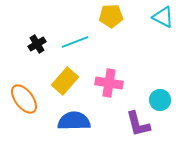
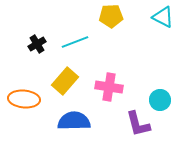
pink cross: moved 4 px down
orange ellipse: rotated 48 degrees counterclockwise
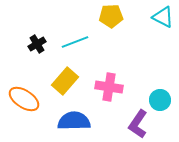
orange ellipse: rotated 28 degrees clockwise
purple L-shape: rotated 48 degrees clockwise
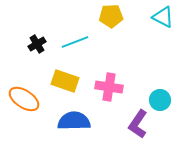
yellow rectangle: rotated 68 degrees clockwise
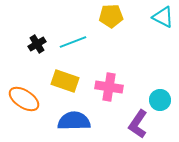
cyan line: moved 2 px left
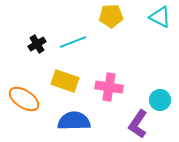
cyan triangle: moved 3 px left
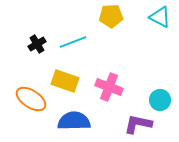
pink cross: rotated 12 degrees clockwise
orange ellipse: moved 7 px right
purple L-shape: rotated 68 degrees clockwise
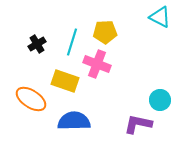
yellow pentagon: moved 6 px left, 16 px down
cyan line: moved 1 px left; rotated 52 degrees counterclockwise
pink cross: moved 12 px left, 23 px up
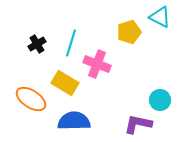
yellow pentagon: moved 24 px right; rotated 15 degrees counterclockwise
cyan line: moved 1 px left, 1 px down
yellow rectangle: moved 2 px down; rotated 12 degrees clockwise
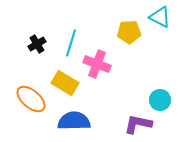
yellow pentagon: rotated 15 degrees clockwise
orange ellipse: rotated 8 degrees clockwise
